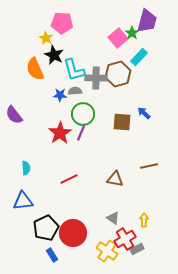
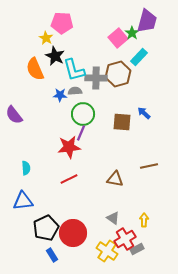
black star: moved 1 px right, 1 px down
red star: moved 9 px right, 14 px down; rotated 25 degrees clockwise
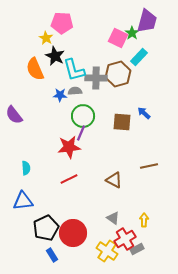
pink square: rotated 24 degrees counterclockwise
green circle: moved 2 px down
brown triangle: moved 1 px left, 1 px down; rotated 18 degrees clockwise
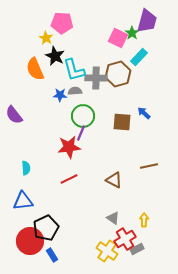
red circle: moved 43 px left, 8 px down
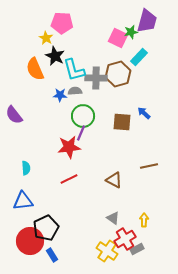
green star: moved 1 px left, 1 px up; rotated 24 degrees clockwise
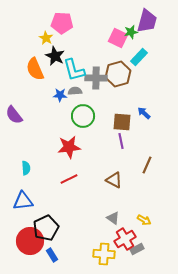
purple line: moved 40 px right, 8 px down; rotated 35 degrees counterclockwise
brown line: moved 2 px left, 1 px up; rotated 54 degrees counterclockwise
yellow arrow: rotated 120 degrees clockwise
yellow cross: moved 3 px left, 3 px down; rotated 30 degrees counterclockwise
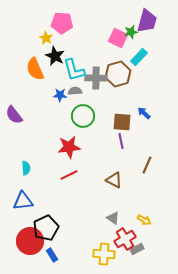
red line: moved 4 px up
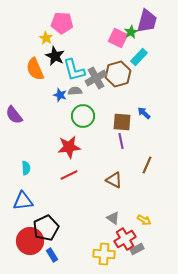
green star: rotated 16 degrees counterclockwise
gray cross: rotated 30 degrees counterclockwise
blue star: rotated 16 degrees clockwise
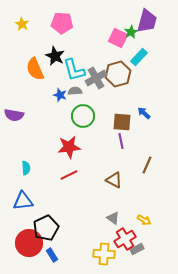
yellow star: moved 24 px left, 14 px up
purple semicircle: rotated 42 degrees counterclockwise
red circle: moved 1 px left, 2 px down
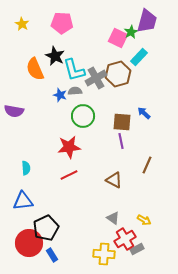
purple semicircle: moved 4 px up
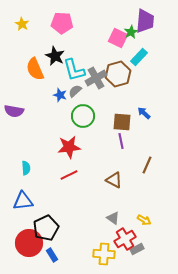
purple trapezoid: moved 2 px left; rotated 10 degrees counterclockwise
gray semicircle: rotated 40 degrees counterclockwise
